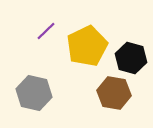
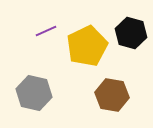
purple line: rotated 20 degrees clockwise
black hexagon: moved 25 px up
brown hexagon: moved 2 px left, 2 px down
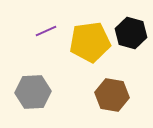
yellow pentagon: moved 3 px right, 4 px up; rotated 18 degrees clockwise
gray hexagon: moved 1 px left, 1 px up; rotated 16 degrees counterclockwise
